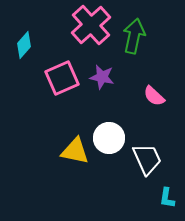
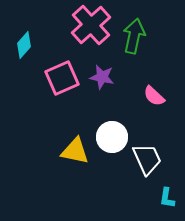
white circle: moved 3 px right, 1 px up
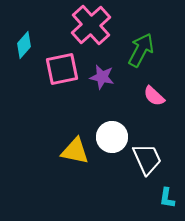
green arrow: moved 7 px right, 14 px down; rotated 16 degrees clockwise
pink square: moved 9 px up; rotated 12 degrees clockwise
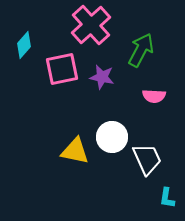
pink semicircle: rotated 40 degrees counterclockwise
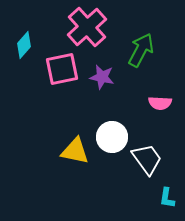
pink cross: moved 4 px left, 2 px down
pink semicircle: moved 6 px right, 7 px down
white trapezoid: rotated 12 degrees counterclockwise
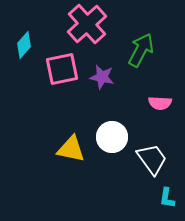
pink cross: moved 3 px up
yellow triangle: moved 4 px left, 2 px up
white trapezoid: moved 5 px right
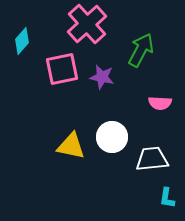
cyan diamond: moved 2 px left, 4 px up
yellow triangle: moved 3 px up
white trapezoid: rotated 60 degrees counterclockwise
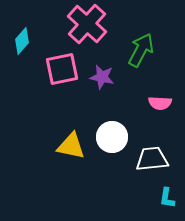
pink cross: rotated 6 degrees counterclockwise
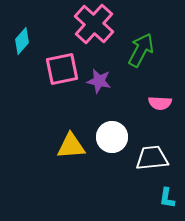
pink cross: moved 7 px right
purple star: moved 3 px left, 4 px down
yellow triangle: rotated 16 degrees counterclockwise
white trapezoid: moved 1 px up
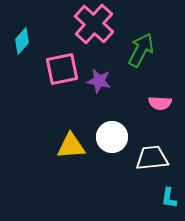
cyan L-shape: moved 2 px right
